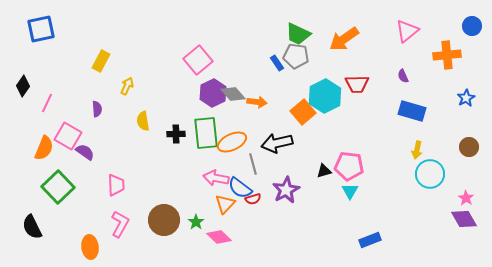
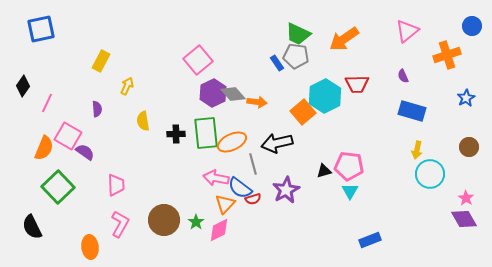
orange cross at (447, 55): rotated 12 degrees counterclockwise
pink diamond at (219, 237): moved 7 px up; rotated 70 degrees counterclockwise
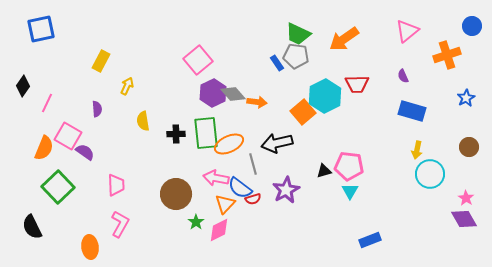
orange ellipse at (232, 142): moved 3 px left, 2 px down
brown circle at (164, 220): moved 12 px right, 26 px up
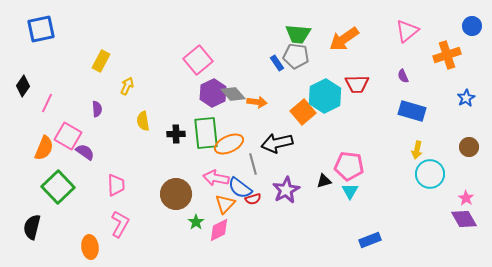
green trapezoid at (298, 34): rotated 20 degrees counterclockwise
black triangle at (324, 171): moved 10 px down
black semicircle at (32, 227): rotated 40 degrees clockwise
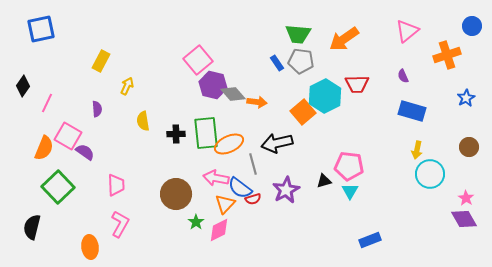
gray pentagon at (296, 56): moved 5 px right, 5 px down
purple hexagon at (213, 93): moved 8 px up; rotated 20 degrees counterclockwise
